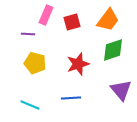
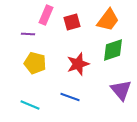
blue line: moved 1 px left, 1 px up; rotated 24 degrees clockwise
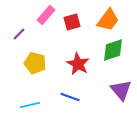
pink rectangle: rotated 18 degrees clockwise
purple line: moved 9 px left; rotated 48 degrees counterclockwise
red star: rotated 25 degrees counterclockwise
cyan line: rotated 36 degrees counterclockwise
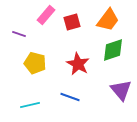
purple line: rotated 64 degrees clockwise
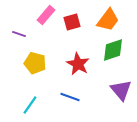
cyan line: rotated 42 degrees counterclockwise
